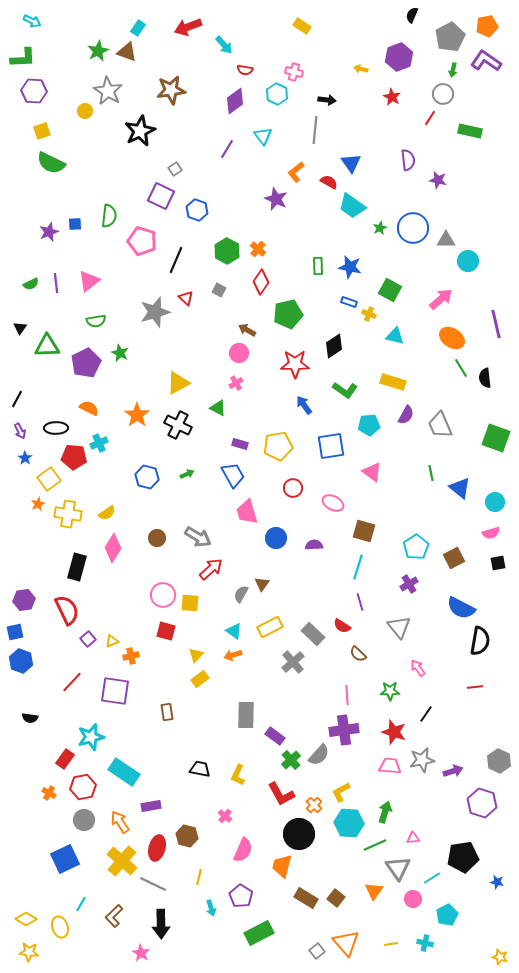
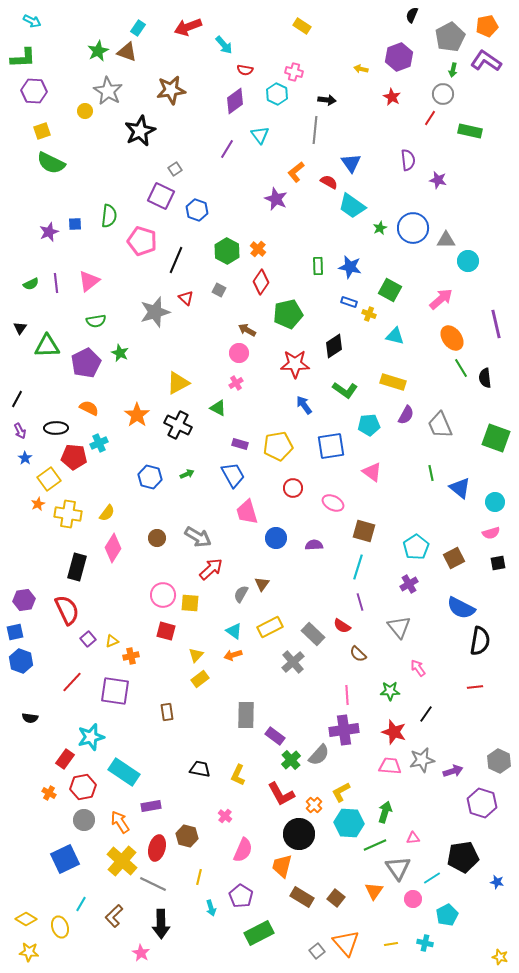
cyan triangle at (263, 136): moved 3 px left, 1 px up
orange ellipse at (452, 338): rotated 20 degrees clockwise
blue hexagon at (147, 477): moved 3 px right
yellow semicircle at (107, 513): rotated 18 degrees counterclockwise
brown rectangle at (306, 898): moved 4 px left, 1 px up
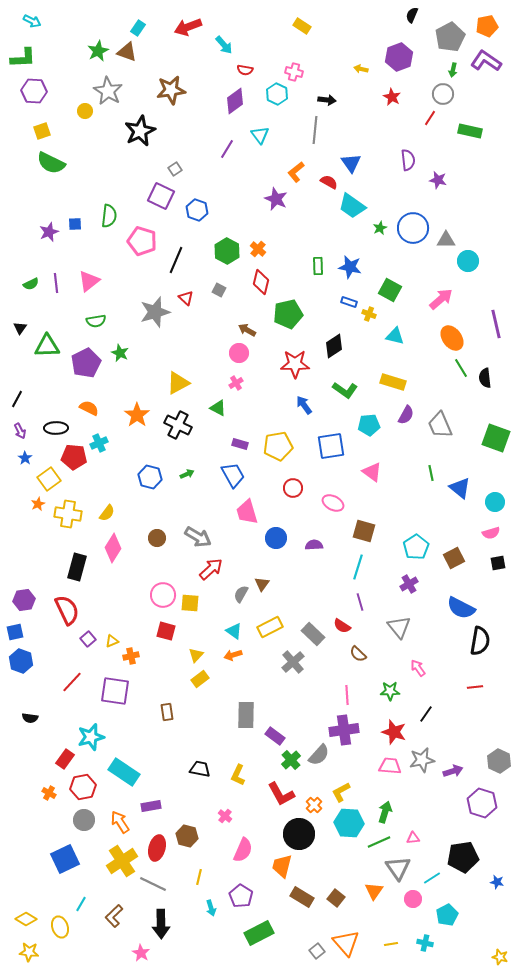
red diamond at (261, 282): rotated 20 degrees counterclockwise
green line at (375, 845): moved 4 px right, 3 px up
yellow cross at (122, 861): rotated 16 degrees clockwise
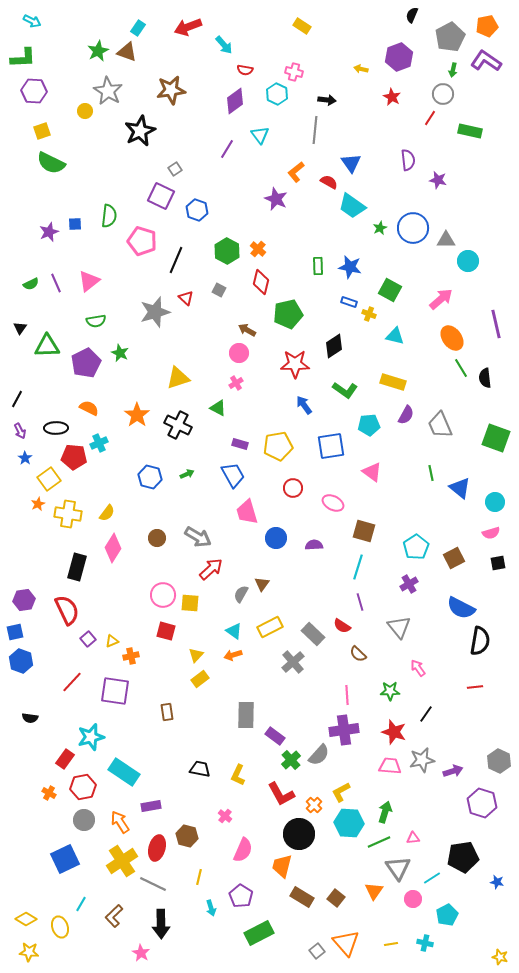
purple line at (56, 283): rotated 18 degrees counterclockwise
yellow triangle at (178, 383): moved 5 px up; rotated 10 degrees clockwise
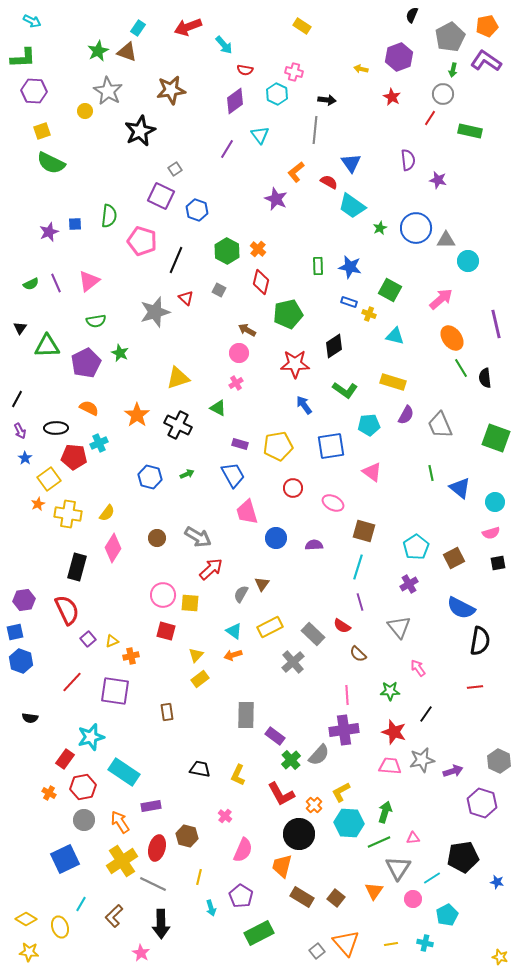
blue circle at (413, 228): moved 3 px right
gray triangle at (398, 868): rotated 8 degrees clockwise
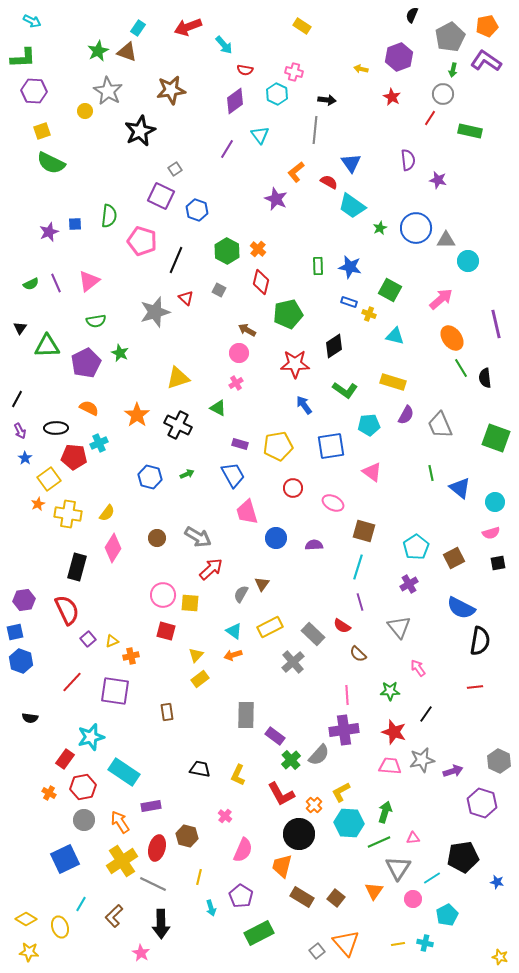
yellow line at (391, 944): moved 7 px right
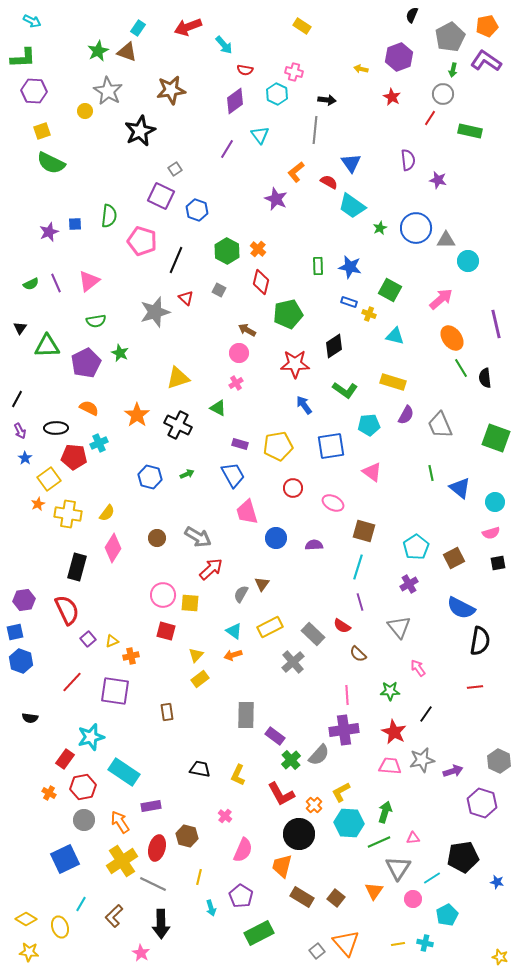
red star at (394, 732): rotated 10 degrees clockwise
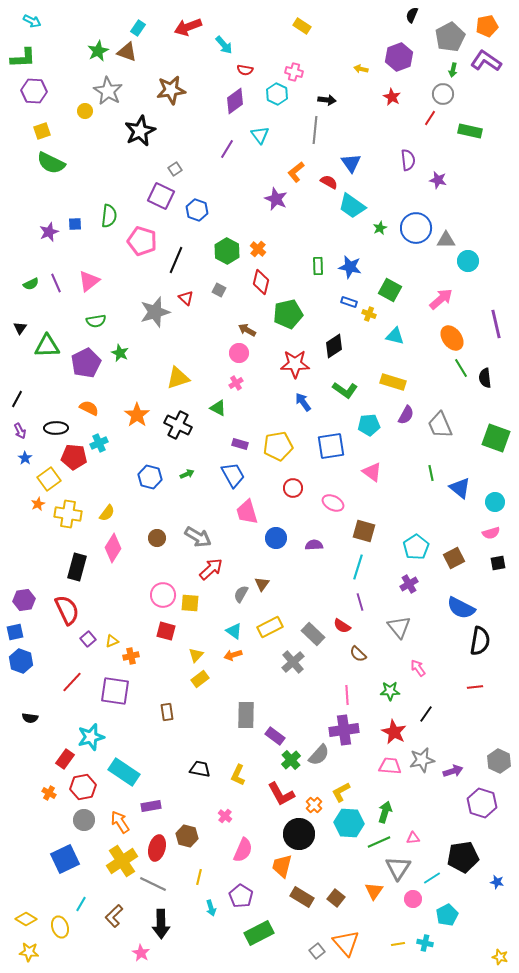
blue arrow at (304, 405): moved 1 px left, 3 px up
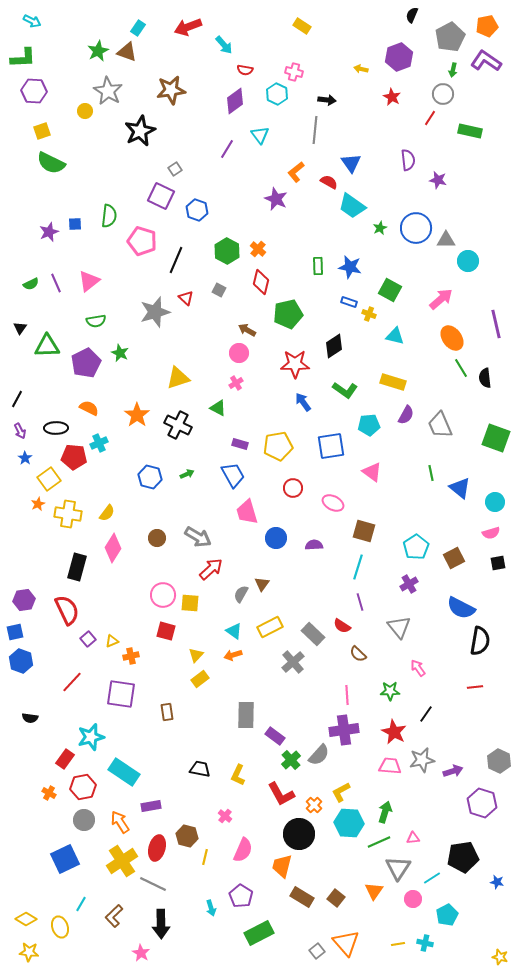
purple square at (115, 691): moved 6 px right, 3 px down
yellow line at (199, 877): moved 6 px right, 20 px up
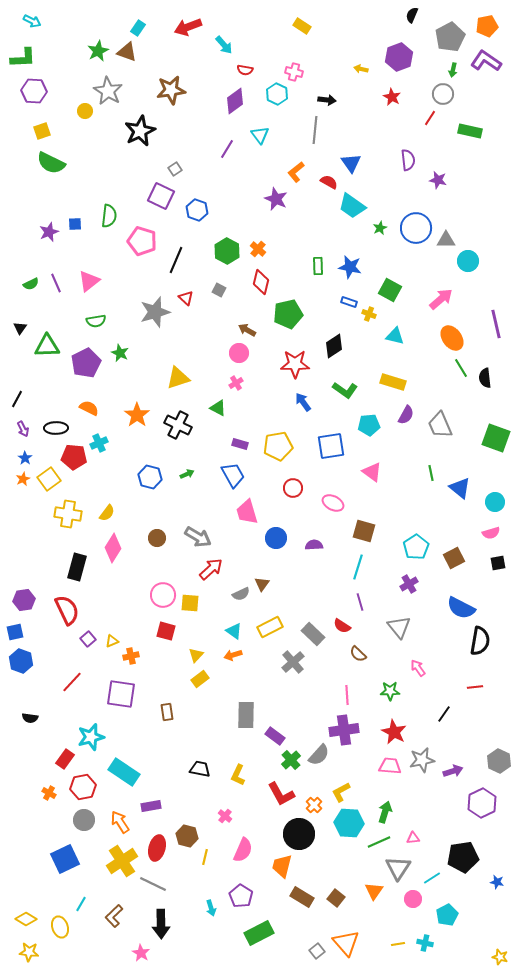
purple arrow at (20, 431): moved 3 px right, 2 px up
orange star at (38, 504): moved 15 px left, 25 px up
gray semicircle at (241, 594): rotated 144 degrees counterclockwise
black line at (426, 714): moved 18 px right
purple hexagon at (482, 803): rotated 16 degrees clockwise
